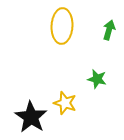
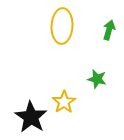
yellow star: moved 1 px left, 1 px up; rotated 20 degrees clockwise
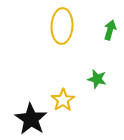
green arrow: moved 1 px right
yellow star: moved 1 px left, 2 px up
black star: moved 2 px down
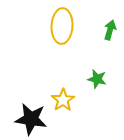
black star: rotated 24 degrees counterclockwise
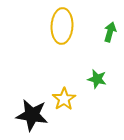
green arrow: moved 2 px down
yellow star: moved 1 px right, 1 px up
black star: moved 1 px right, 4 px up
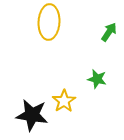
yellow ellipse: moved 13 px left, 4 px up
green arrow: moved 1 px left; rotated 18 degrees clockwise
yellow star: moved 2 px down
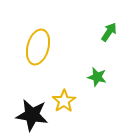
yellow ellipse: moved 11 px left, 25 px down; rotated 12 degrees clockwise
green star: moved 2 px up
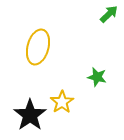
green arrow: moved 18 px up; rotated 12 degrees clockwise
yellow star: moved 2 px left, 1 px down
black star: moved 2 px left; rotated 28 degrees clockwise
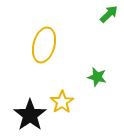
yellow ellipse: moved 6 px right, 2 px up
